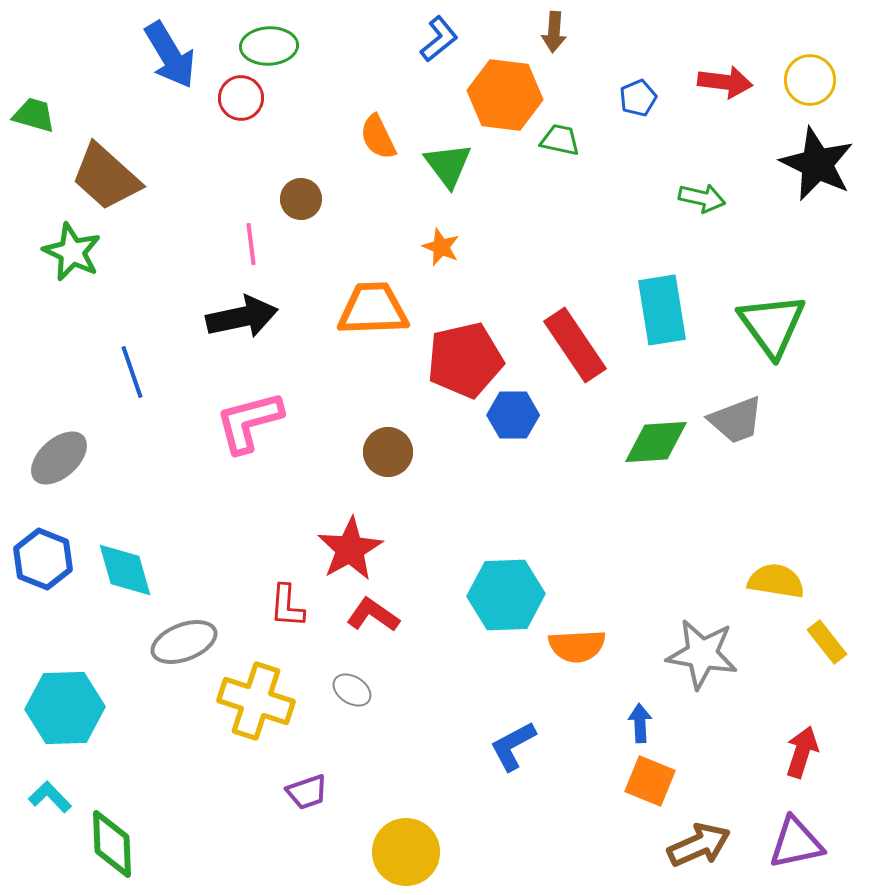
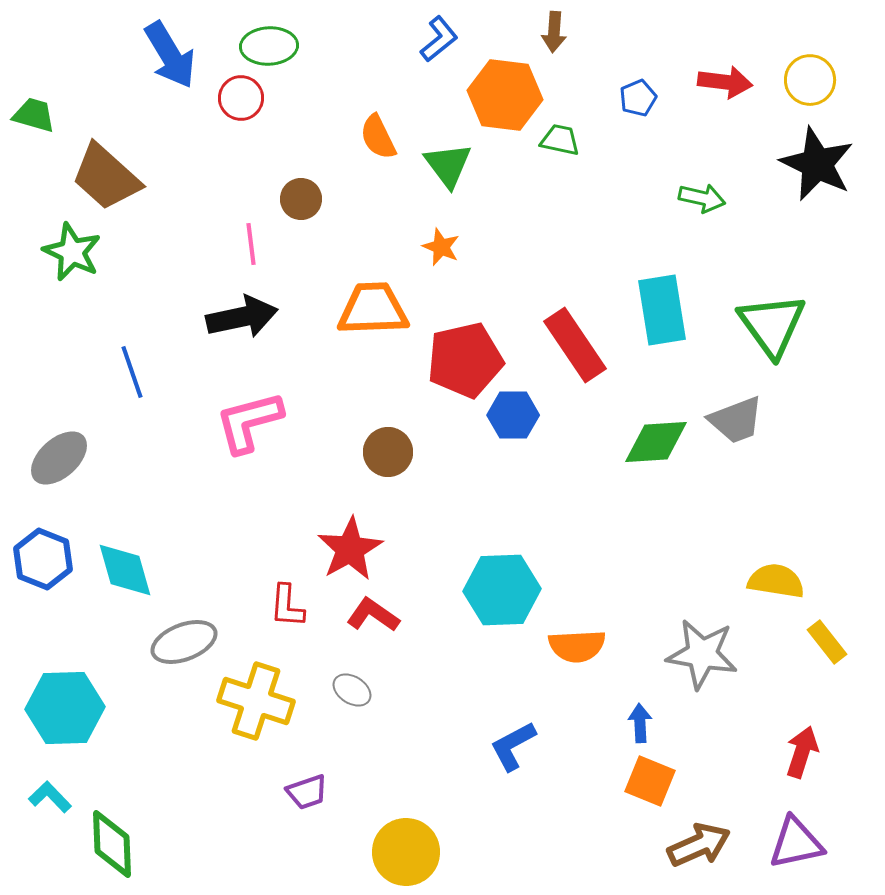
cyan hexagon at (506, 595): moved 4 px left, 5 px up
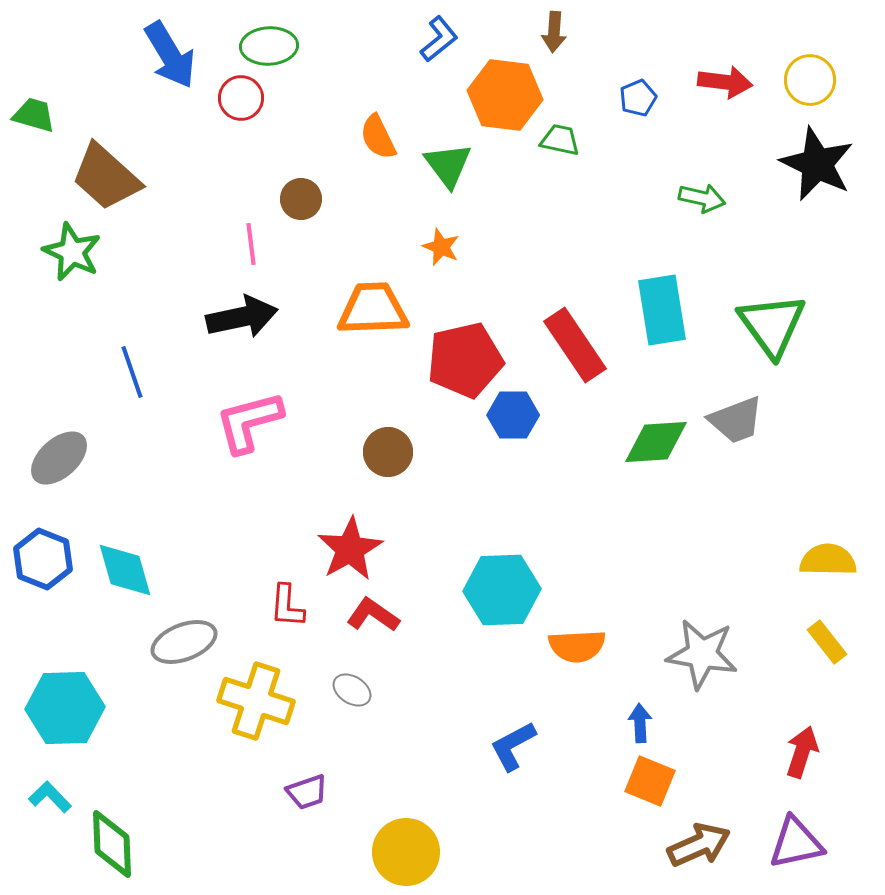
yellow semicircle at (776, 581): moved 52 px right, 21 px up; rotated 8 degrees counterclockwise
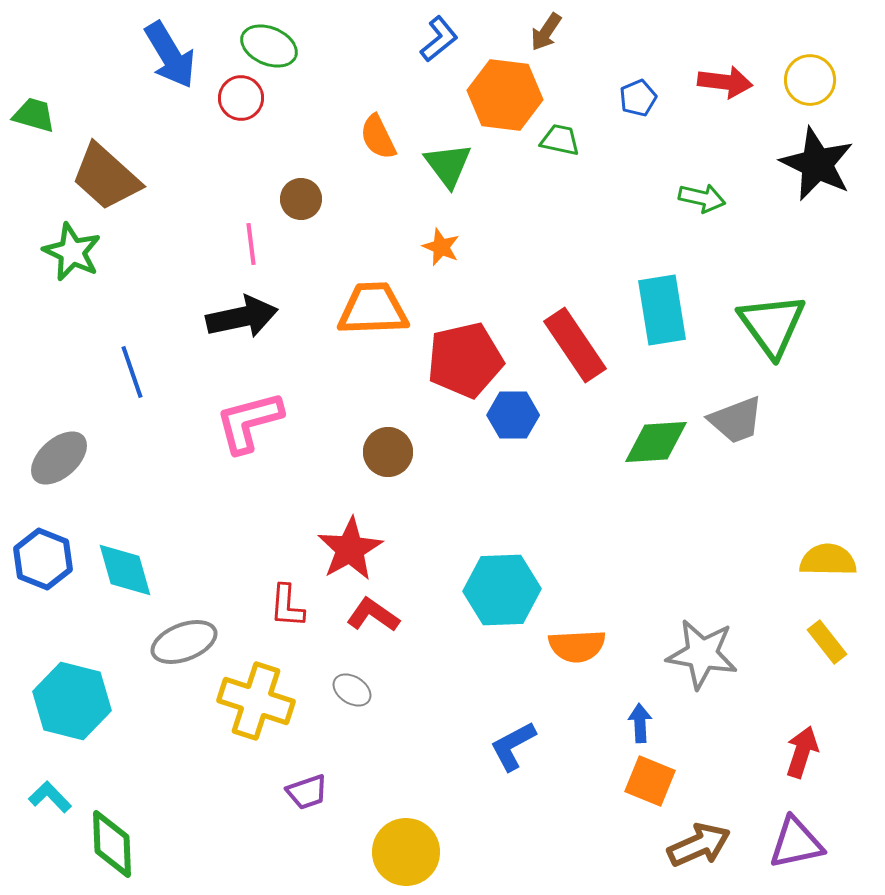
brown arrow at (554, 32): moved 8 px left; rotated 30 degrees clockwise
green ellipse at (269, 46): rotated 26 degrees clockwise
cyan hexagon at (65, 708): moved 7 px right, 7 px up; rotated 16 degrees clockwise
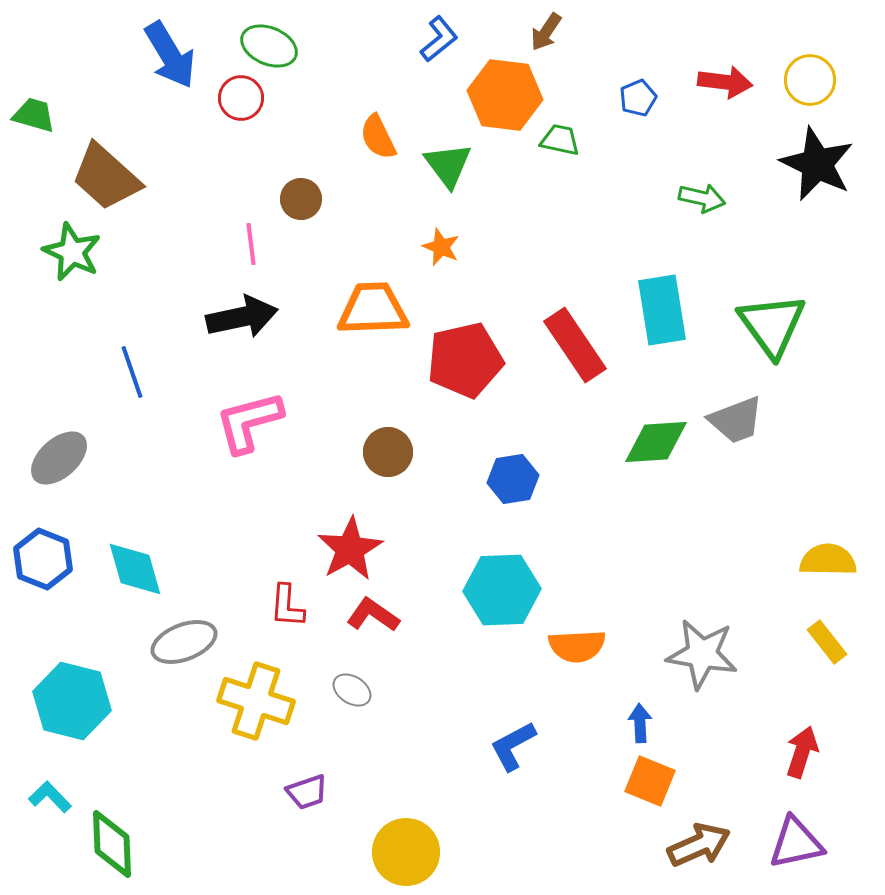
blue hexagon at (513, 415): moved 64 px down; rotated 9 degrees counterclockwise
cyan diamond at (125, 570): moved 10 px right, 1 px up
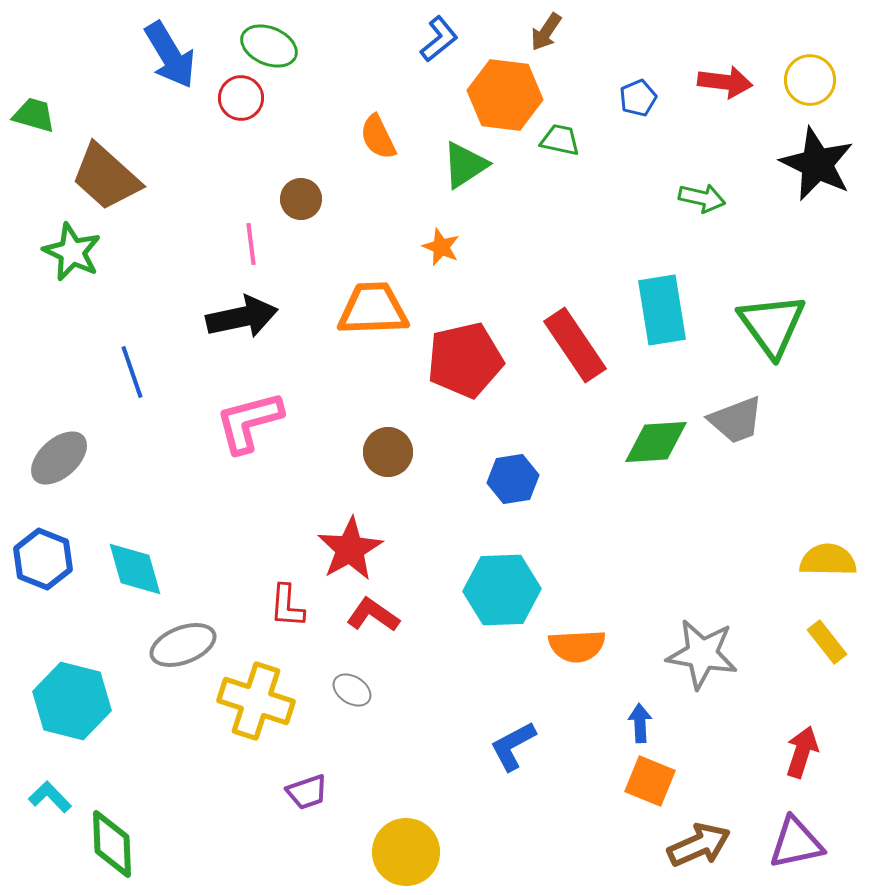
green triangle at (448, 165): moved 17 px right; rotated 34 degrees clockwise
gray ellipse at (184, 642): moved 1 px left, 3 px down
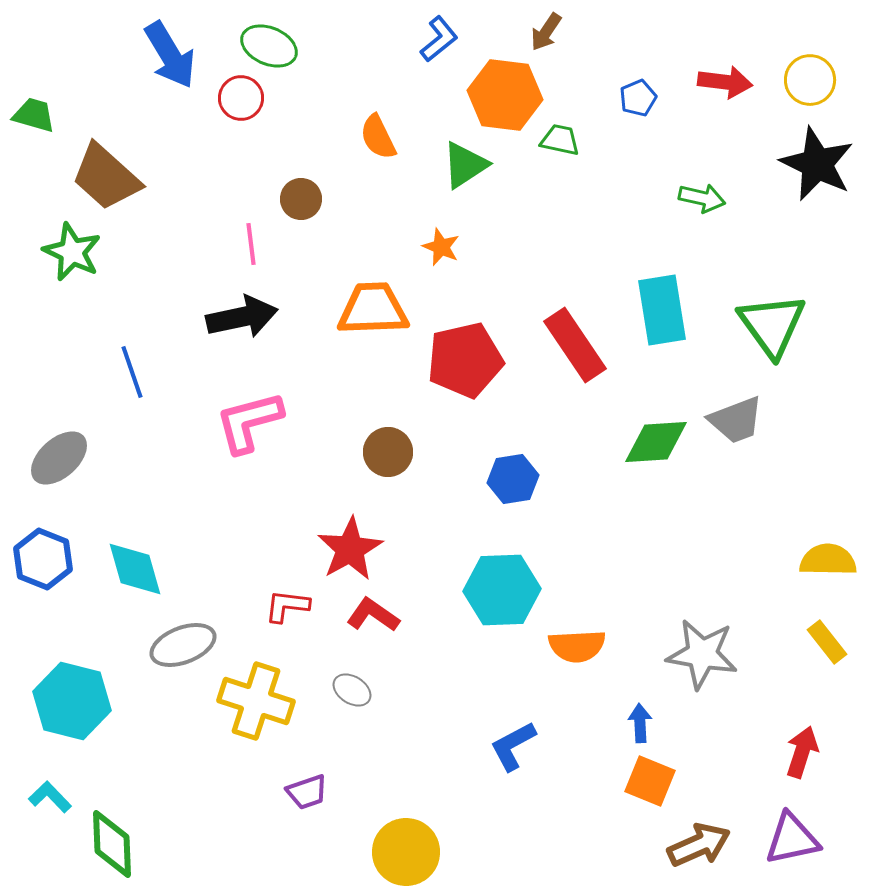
red L-shape at (287, 606): rotated 93 degrees clockwise
purple triangle at (796, 843): moved 4 px left, 4 px up
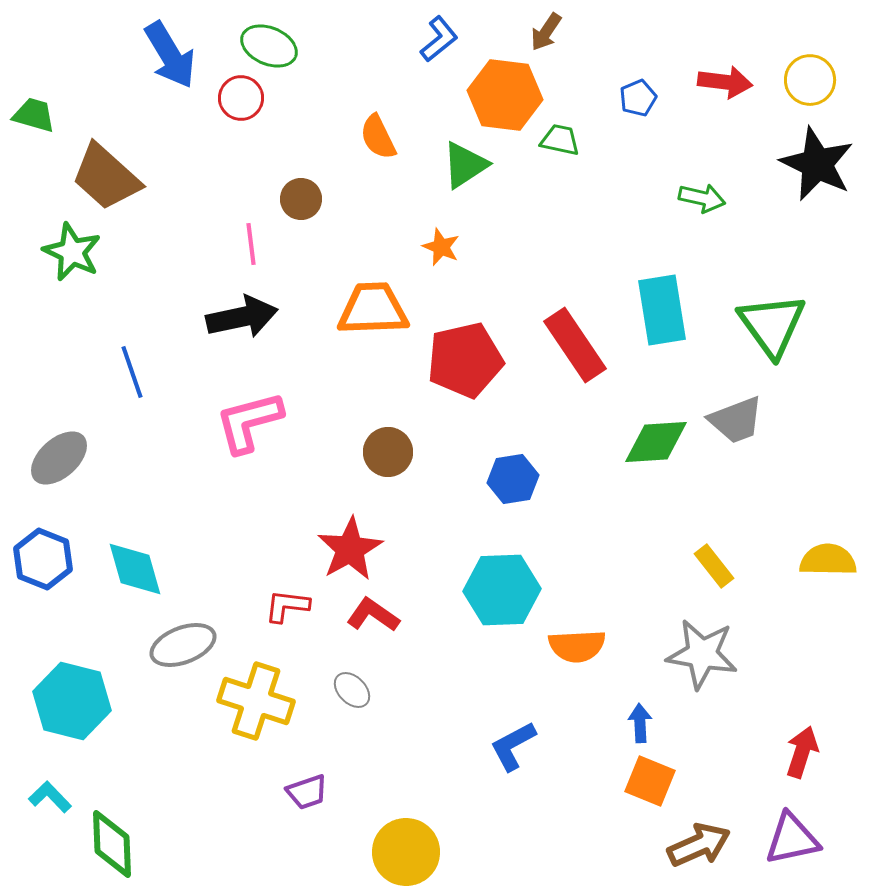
yellow rectangle at (827, 642): moved 113 px left, 76 px up
gray ellipse at (352, 690): rotated 12 degrees clockwise
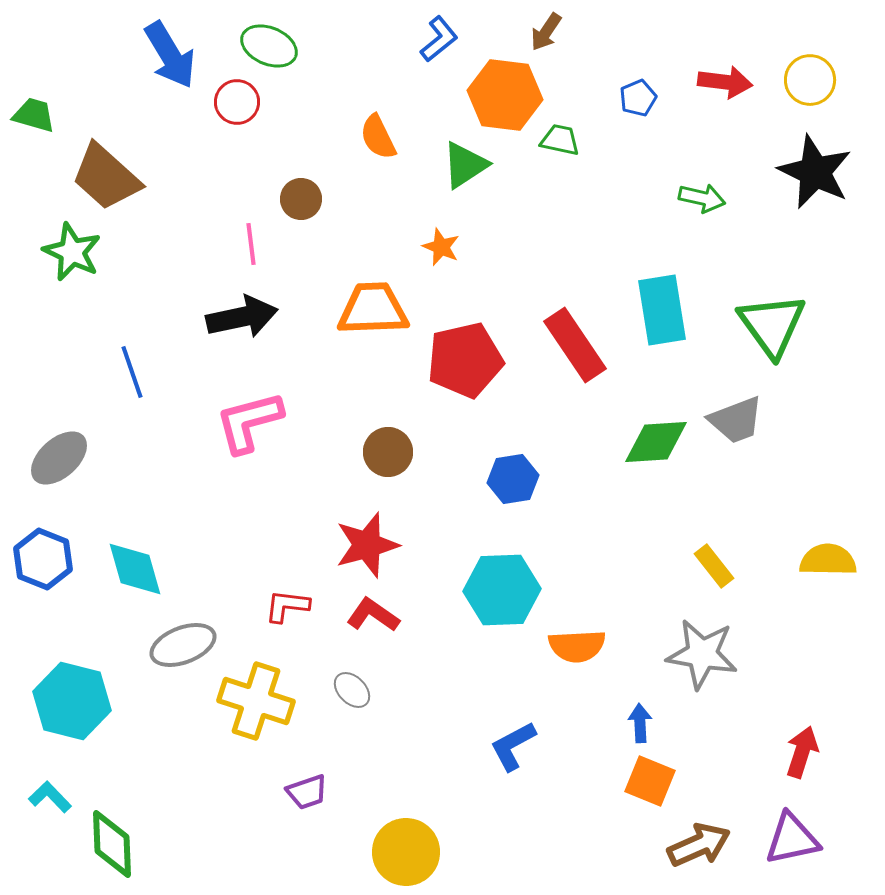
red circle at (241, 98): moved 4 px left, 4 px down
black star at (817, 164): moved 2 px left, 8 px down
red star at (350, 549): moved 17 px right, 4 px up; rotated 14 degrees clockwise
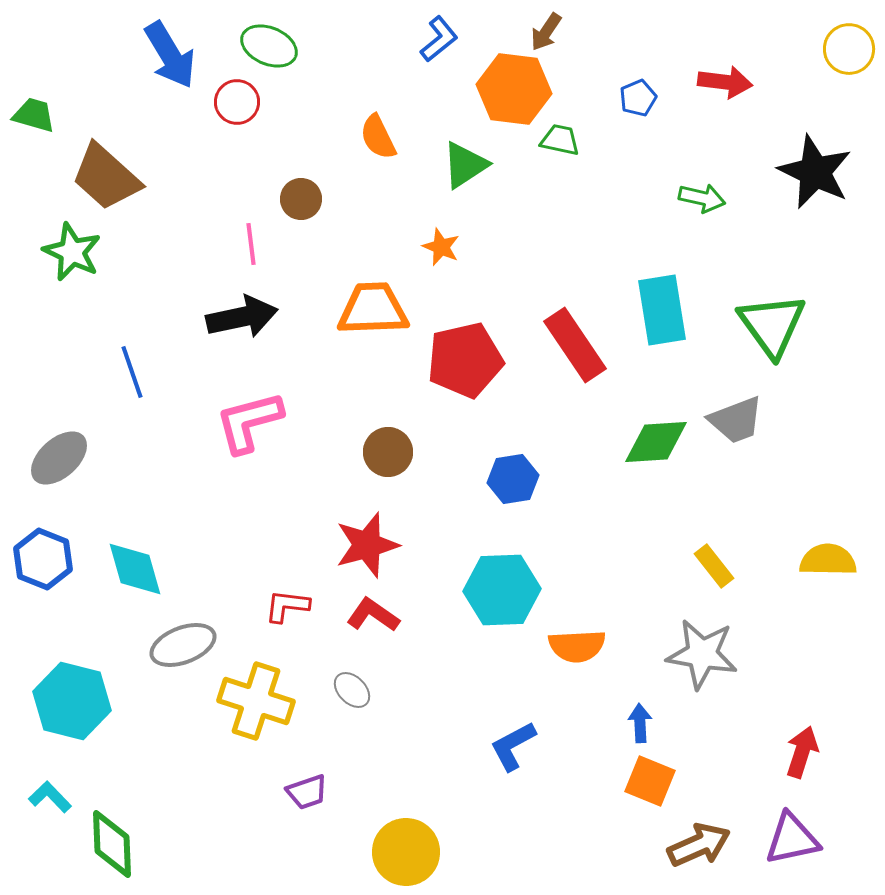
yellow circle at (810, 80): moved 39 px right, 31 px up
orange hexagon at (505, 95): moved 9 px right, 6 px up
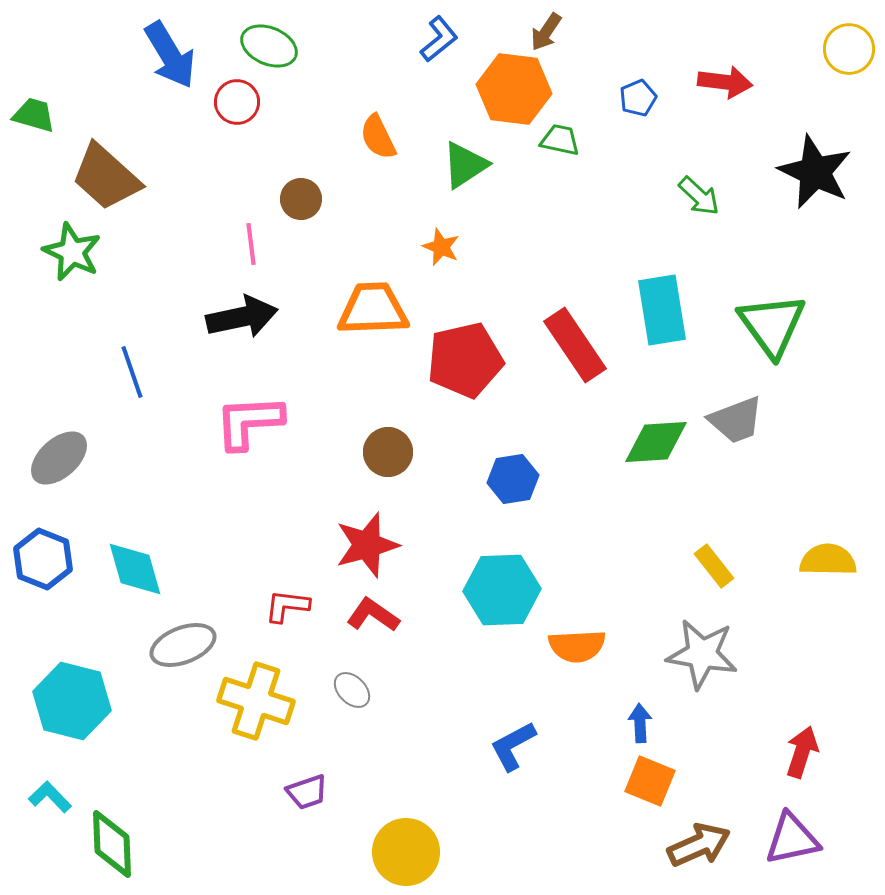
green arrow at (702, 198): moved 3 px left, 2 px up; rotated 30 degrees clockwise
pink L-shape at (249, 422): rotated 12 degrees clockwise
